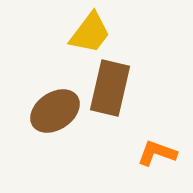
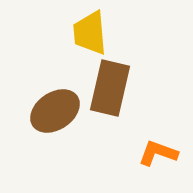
yellow trapezoid: rotated 138 degrees clockwise
orange L-shape: moved 1 px right
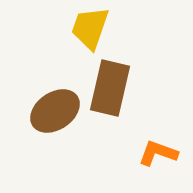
yellow trapezoid: moved 5 px up; rotated 24 degrees clockwise
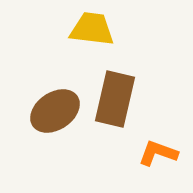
yellow trapezoid: moved 2 px right, 1 px down; rotated 78 degrees clockwise
brown rectangle: moved 5 px right, 11 px down
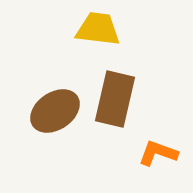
yellow trapezoid: moved 6 px right
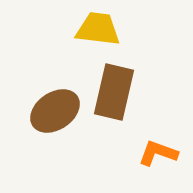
brown rectangle: moved 1 px left, 7 px up
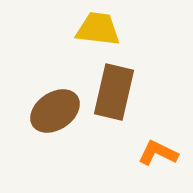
orange L-shape: rotated 6 degrees clockwise
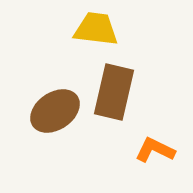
yellow trapezoid: moved 2 px left
orange L-shape: moved 3 px left, 3 px up
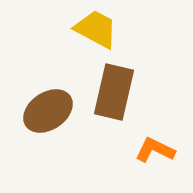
yellow trapezoid: rotated 21 degrees clockwise
brown ellipse: moved 7 px left
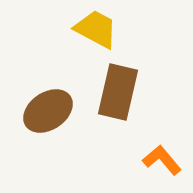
brown rectangle: moved 4 px right
orange L-shape: moved 7 px right, 10 px down; rotated 24 degrees clockwise
